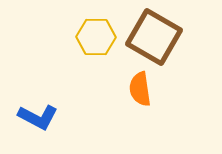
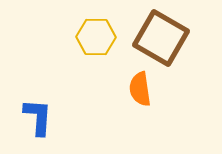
brown square: moved 7 px right, 1 px down
blue L-shape: rotated 114 degrees counterclockwise
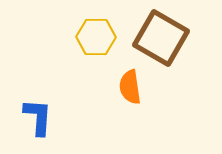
orange semicircle: moved 10 px left, 2 px up
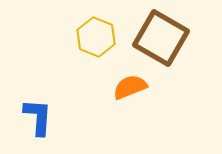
yellow hexagon: rotated 21 degrees clockwise
orange semicircle: rotated 76 degrees clockwise
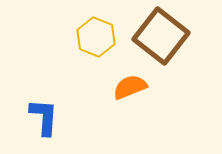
brown square: moved 2 px up; rotated 8 degrees clockwise
blue L-shape: moved 6 px right
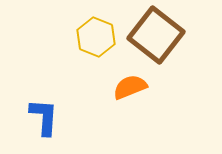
brown square: moved 5 px left, 1 px up
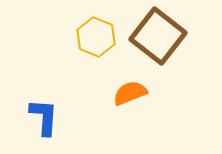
brown square: moved 2 px right, 1 px down
orange semicircle: moved 6 px down
